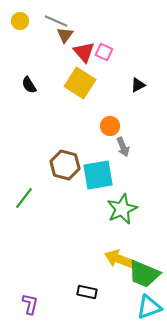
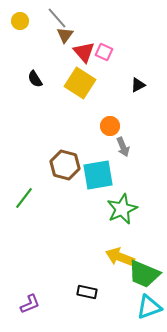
gray line: moved 1 px right, 3 px up; rotated 25 degrees clockwise
black semicircle: moved 6 px right, 6 px up
yellow arrow: moved 1 px right, 2 px up
purple L-shape: rotated 55 degrees clockwise
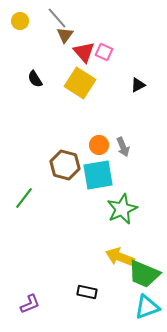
orange circle: moved 11 px left, 19 px down
cyan triangle: moved 2 px left
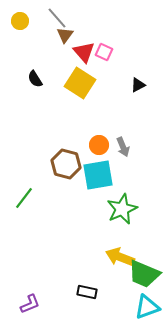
brown hexagon: moved 1 px right, 1 px up
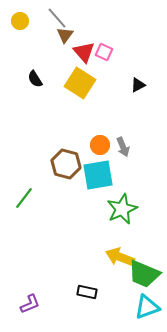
orange circle: moved 1 px right
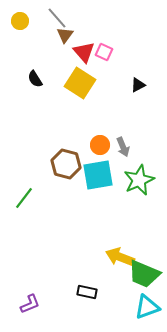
green star: moved 17 px right, 29 px up
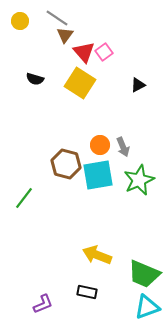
gray line: rotated 15 degrees counterclockwise
pink square: rotated 30 degrees clockwise
black semicircle: rotated 42 degrees counterclockwise
yellow arrow: moved 23 px left, 2 px up
purple L-shape: moved 13 px right
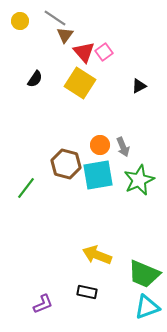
gray line: moved 2 px left
black semicircle: rotated 72 degrees counterclockwise
black triangle: moved 1 px right, 1 px down
green line: moved 2 px right, 10 px up
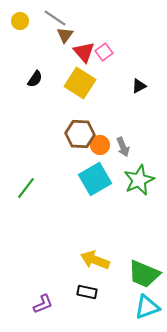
brown hexagon: moved 14 px right, 30 px up; rotated 12 degrees counterclockwise
cyan square: moved 3 px left, 4 px down; rotated 20 degrees counterclockwise
yellow arrow: moved 2 px left, 5 px down
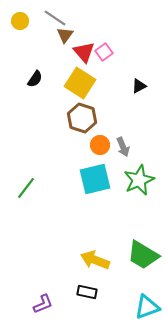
brown hexagon: moved 2 px right, 16 px up; rotated 16 degrees clockwise
cyan square: rotated 16 degrees clockwise
green trapezoid: moved 1 px left, 19 px up; rotated 8 degrees clockwise
